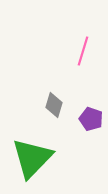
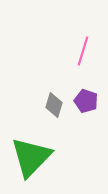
purple pentagon: moved 5 px left, 18 px up
green triangle: moved 1 px left, 1 px up
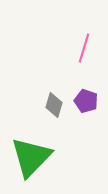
pink line: moved 1 px right, 3 px up
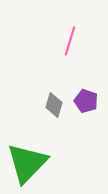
pink line: moved 14 px left, 7 px up
green triangle: moved 4 px left, 6 px down
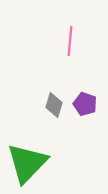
pink line: rotated 12 degrees counterclockwise
purple pentagon: moved 1 px left, 3 px down
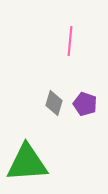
gray diamond: moved 2 px up
green triangle: rotated 42 degrees clockwise
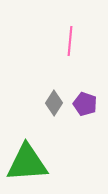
gray diamond: rotated 15 degrees clockwise
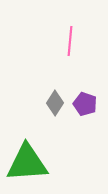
gray diamond: moved 1 px right
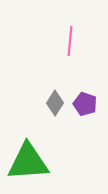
green triangle: moved 1 px right, 1 px up
